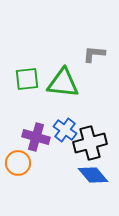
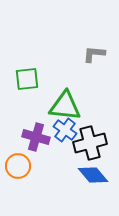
green triangle: moved 2 px right, 23 px down
orange circle: moved 3 px down
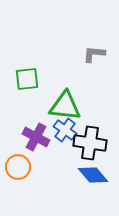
purple cross: rotated 12 degrees clockwise
black cross: rotated 24 degrees clockwise
orange circle: moved 1 px down
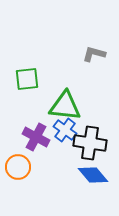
gray L-shape: rotated 10 degrees clockwise
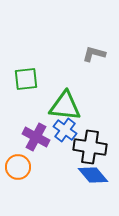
green square: moved 1 px left
black cross: moved 4 px down
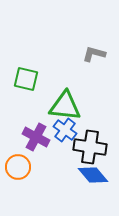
green square: rotated 20 degrees clockwise
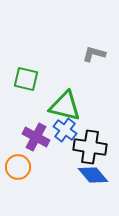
green triangle: rotated 8 degrees clockwise
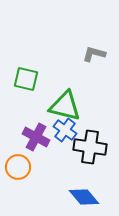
blue diamond: moved 9 px left, 22 px down
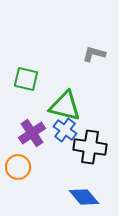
purple cross: moved 4 px left, 4 px up; rotated 28 degrees clockwise
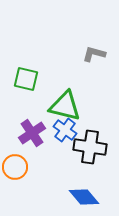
orange circle: moved 3 px left
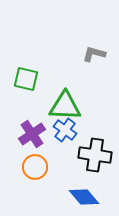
green triangle: rotated 12 degrees counterclockwise
purple cross: moved 1 px down
black cross: moved 5 px right, 8 px down
orange circle: moved 20 px right
